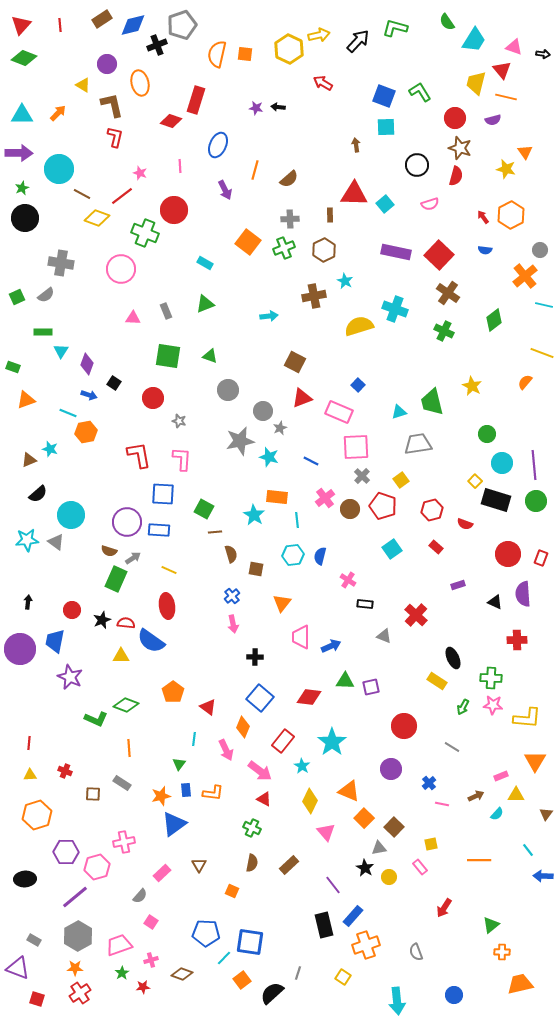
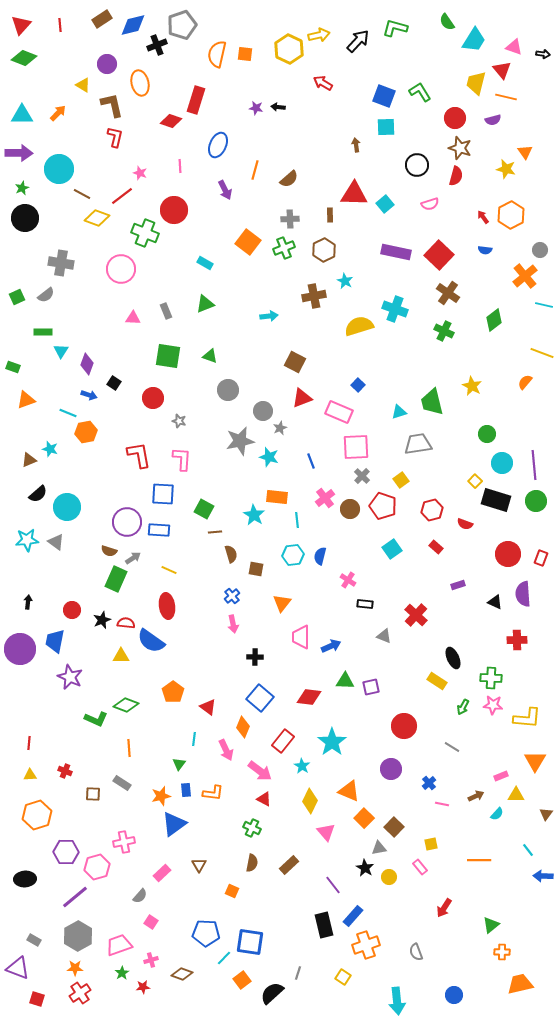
blue line at (311, 461): rotated 42 degrees clockwise
cyan circle at (71, 515): moved 4 px left, 8 px up
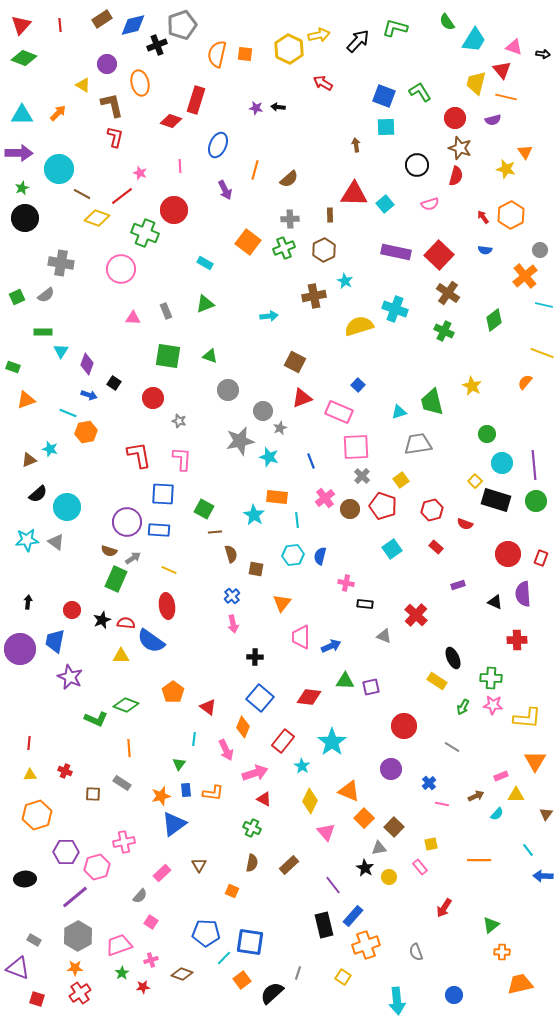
pink cross at (348, 580): moved 2 px left, 3 px down; rotated 21 degrees counterclockwise
pink arrow at (260, 771): moved 5 px left, 2 px down; rotated 55 degrees counterclockwise
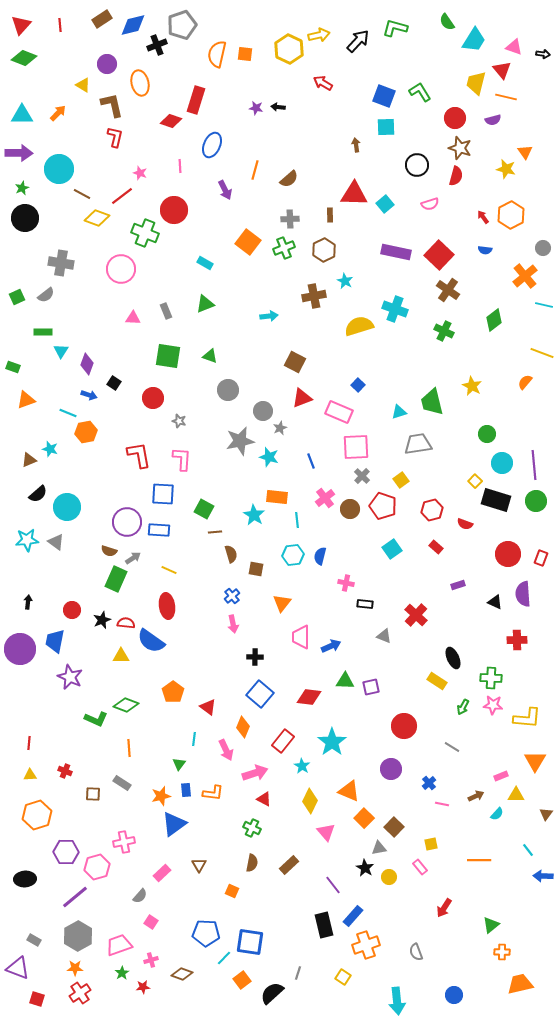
blue ellipse at (218, 145): moved 6 px left
gray circle at (540, 250): moved 3 px right, 2 px up
brown cross at (448, 293): moved 3 px up
blue square at (260, 698): moved 4 px up
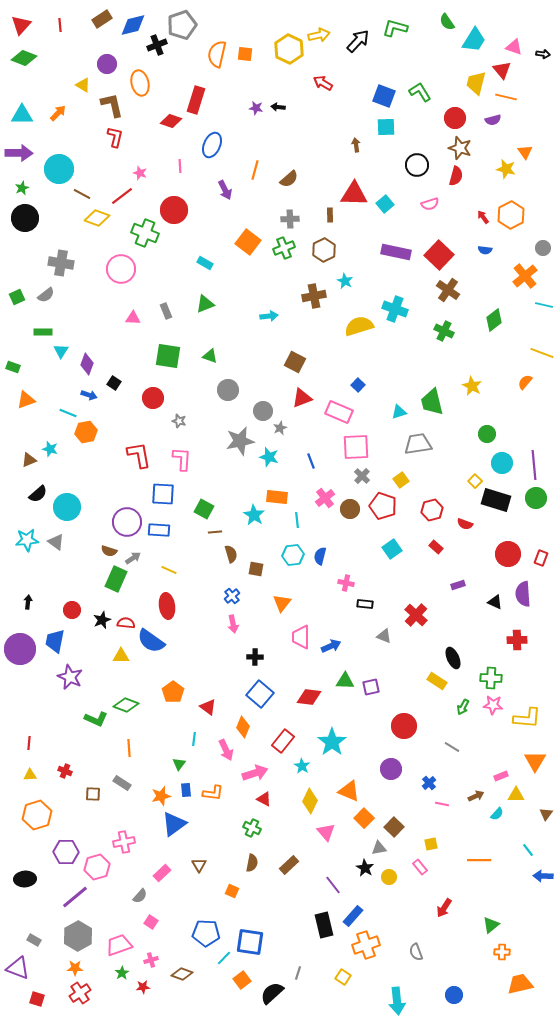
green circle at (536, 501): moved 3 px up
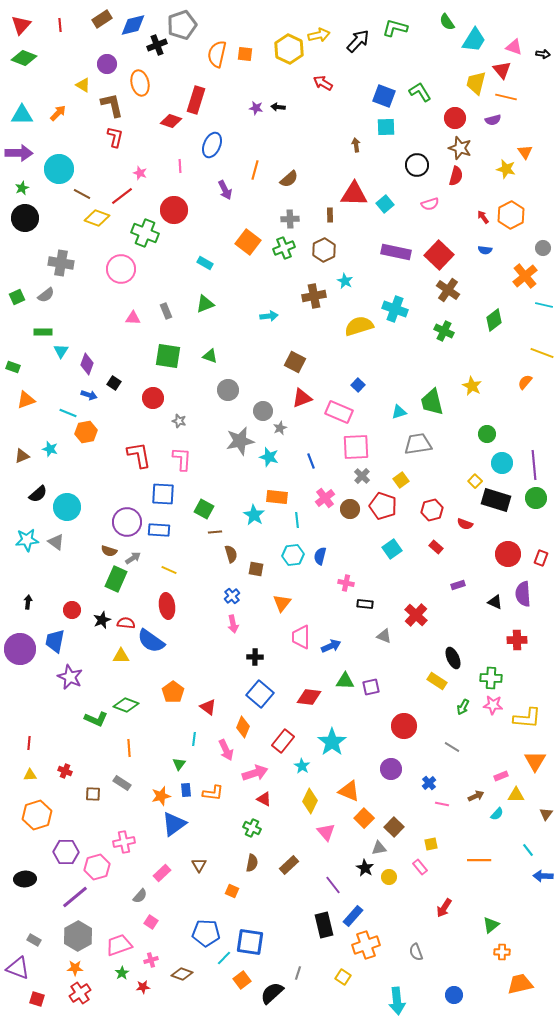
brown triangle at (29, 460): moved 7 px left, 4 px up
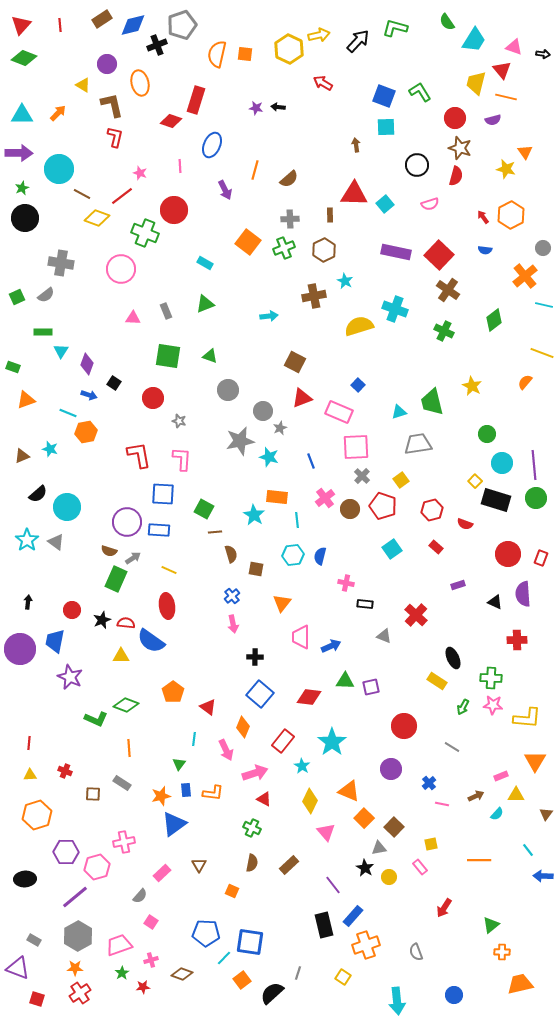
cyan star at (27, 540): rotated 30 degrees counterclockwise
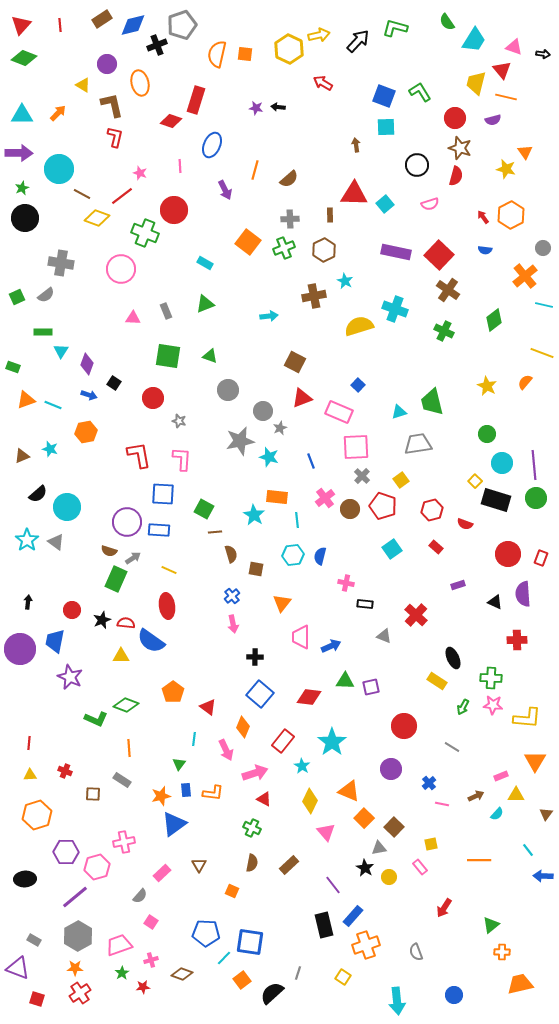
yellow star at (472, 386): moved 15 px right
cyan line at (68, 413): moved 15 px left, 8 px up
gray rectangle at (122, 783): moved 3 px up
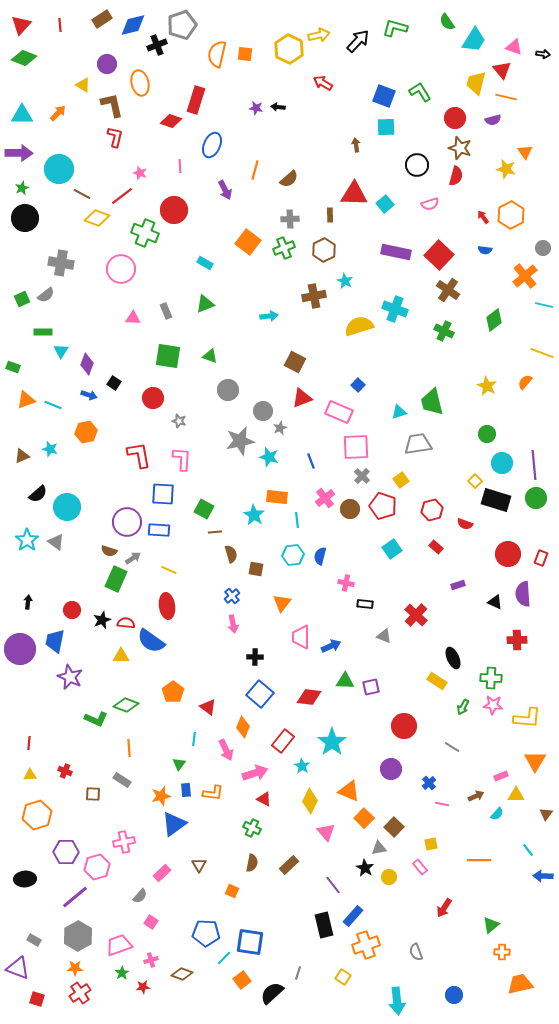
green square at (17, 297): moved 5 px right, 2 px down
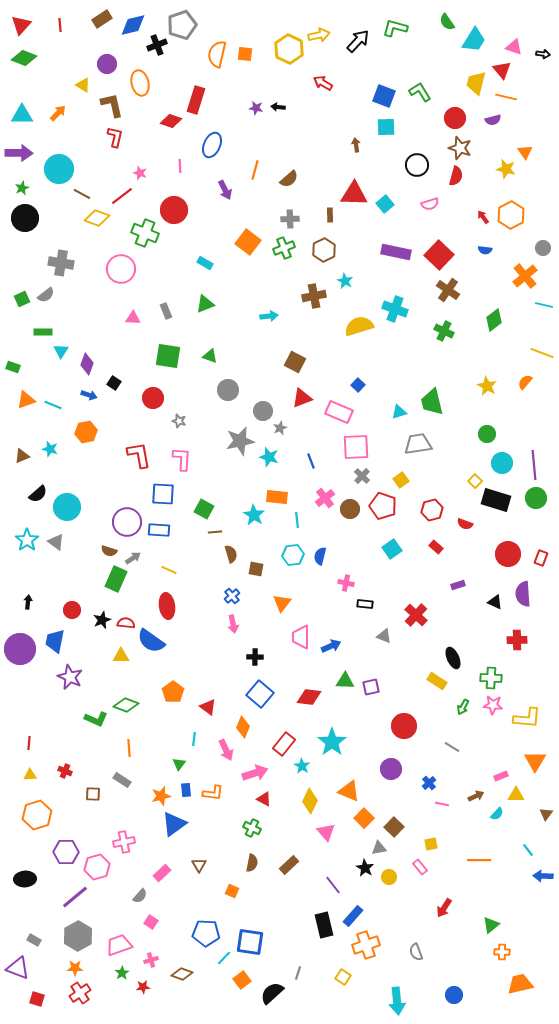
red rectangle at (283, 741): moved 1 px right, 3 px down
